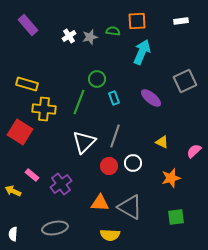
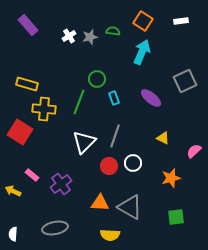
orange square: moved 6 px right; rotated 36 degrees clockwise
yellow triangle: moved 1 px right, 4 px up
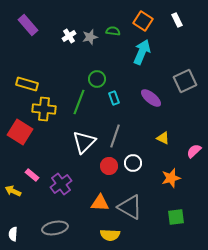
white rectangle: moved 4 px left, 1 px up; rotated 72 degrees clockwise
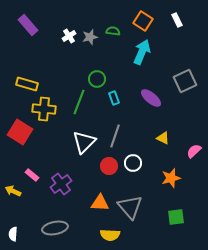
gray triangle: rotated 20 degrees clockwise
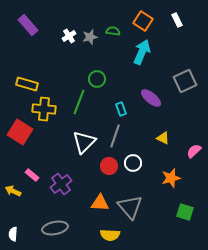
cyan rectangle: moved 7 px right, 11 px down
green square: moved 9 px right, 5 px up; rotated 24 degrees clockwise
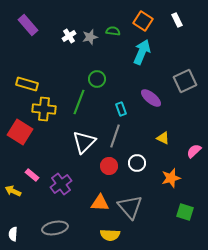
white circle: moved 4 px right
